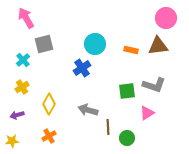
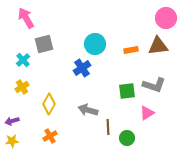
orange rectangle: rotated 24 degrees counterclockwise
purple arrow: moved 5 px left, 6 px down
orange cross: moved 1 px right
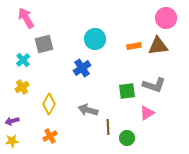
cyan circle: moved 5 px up
orange rectangle: moved 3 px right, 4 px up
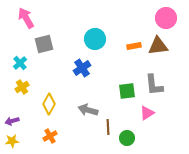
cyan cross: moved 3 px left, 3 px down
gray L-shape: rotated 65 degrees clockwise
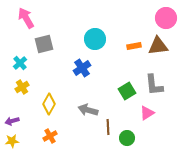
green square: rotated 24 degrees counterclockwise
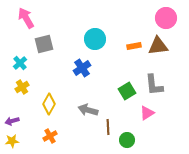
green circle: moved 2 px down
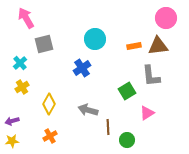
gray L-shape: moved 3 px left, 9 px up
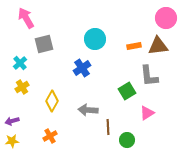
gray L-shape: moved 2 px left
yellow diamond: moved 3 px right, 3 px up
gray arrow: rotated 12 degrees counterclockwise
